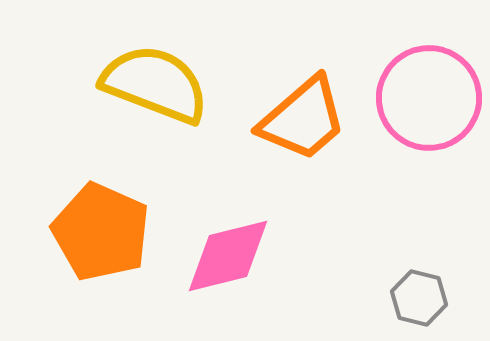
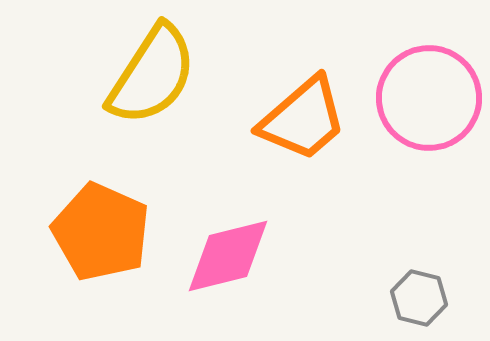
yellow semicircle: moved 3 px left, 9 px up; rotated 102 degrees clockwise
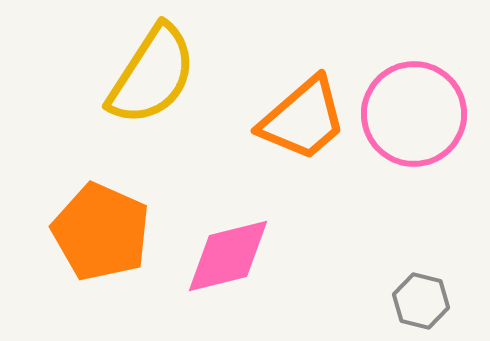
pink circle: moved 15 px left, 16 px down
gray hexagon: moved 2 px right, 3 px down
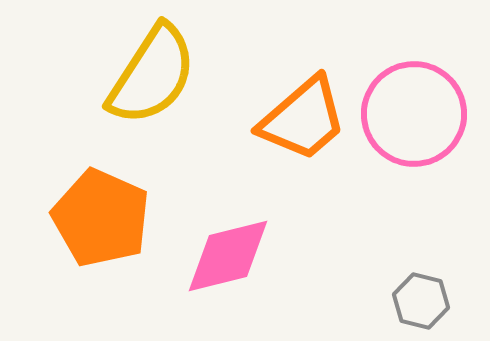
orange pentagon: moved 14 px up
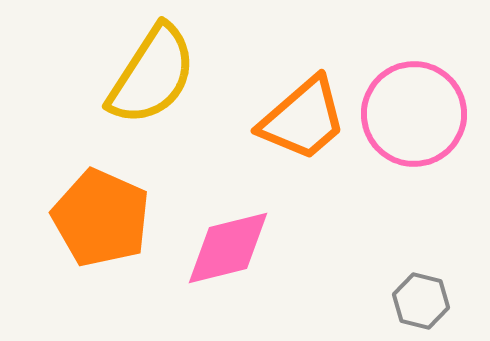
pink diamond: moved 8 px up
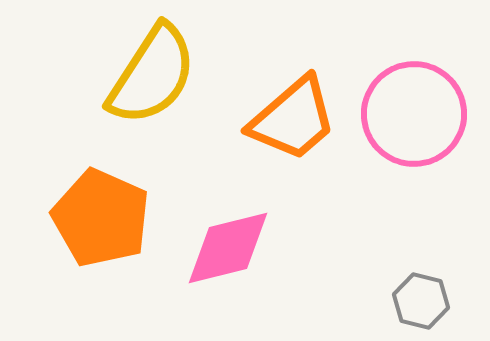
orange trapezoid: moved 10 px left
